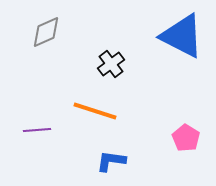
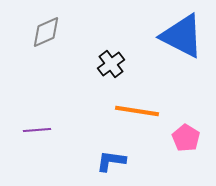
orange line: moved 42 px right; rotated 9 degrees counterclockwise
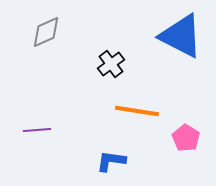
blue triangle: moved 1 px left
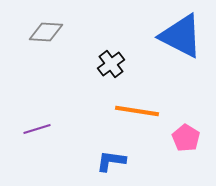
gray diamond: rotated 28 degrees clockwise
purple line: moved 1 px up; rotated 12 degrees counterclockwise
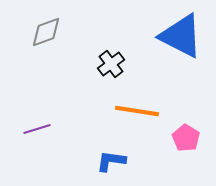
gray diamond: rotated 24 degrees counterclockwise
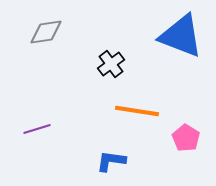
gray diamond: rotated 12 degrees clockwise
blue triangle: rotated 6 degrees counterclockwise
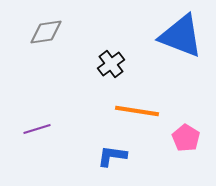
blue L-shape: moved 1 px right, 5 px up
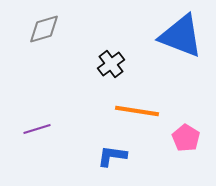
gray diamond: moved 2 px left, 3 px up; rotated 8 degrees counterclockwise
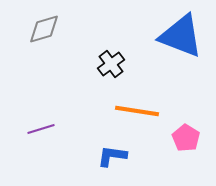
purple line: moved 4 px right
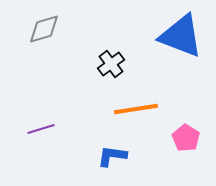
orange line: moved 1 px left, 2 px up; rotated 18 degrees counterclockwise
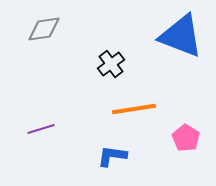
gray diamond: rotated 8 degrees clockwise
orange line: moved 2 px left
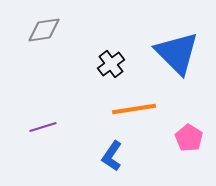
gray diamond: moved 1 px down
blue triangle: moved 4 px left, 17 px down; rotated 24 degrees clockwise
purple line: moved 2 px right, 2 px up
pink pentagon: moved 3 px right
blue L-shape: rotated 64 degrees counterclockwise
